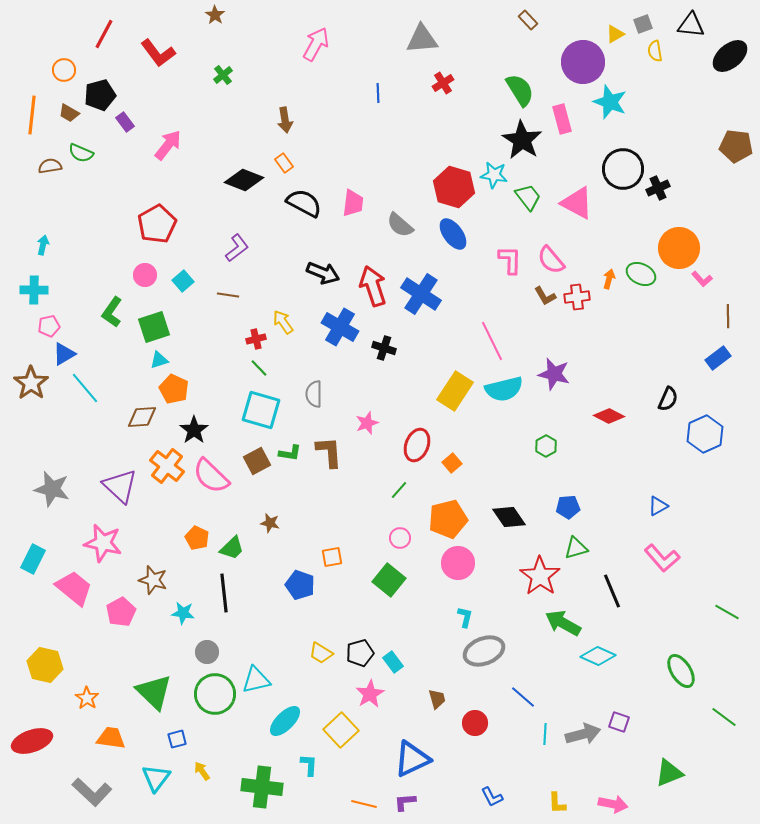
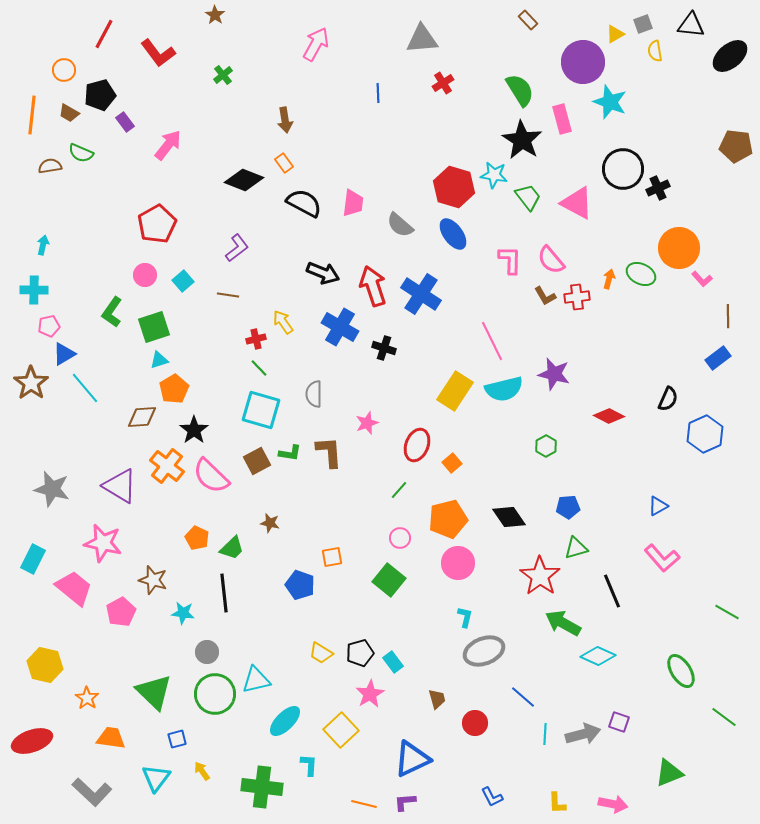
orange pentagon at (174, 389): rotated 16 degrees clockwise
purple triangle at (120, 486): rotated 12 degrees counterclockwise
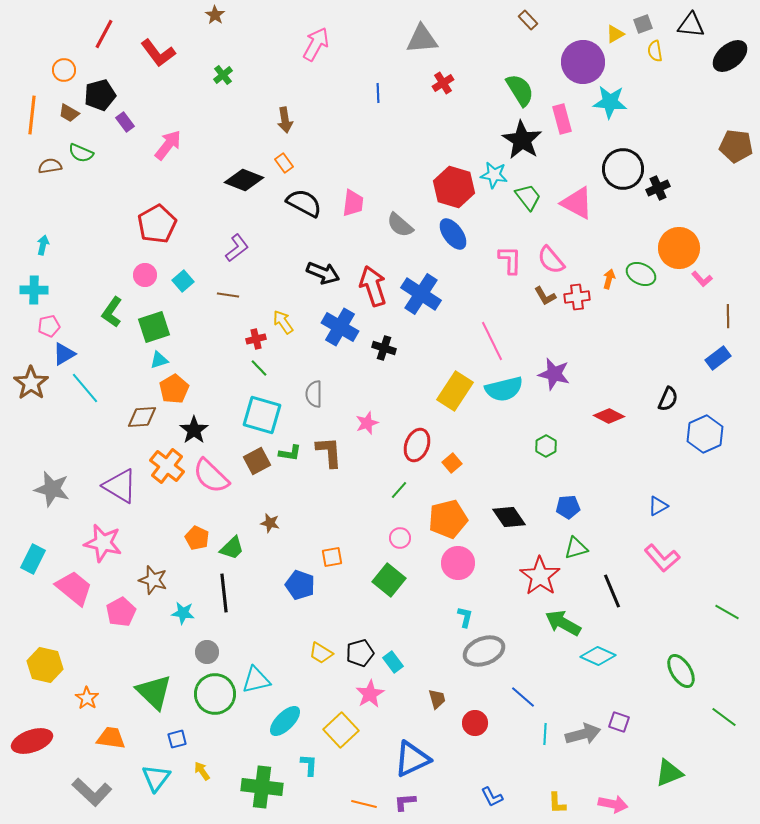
cyan star at (610, 102): rotated 16 degrees counterclockwise
cyan square at (261, 410): moved 1 px right, 5 px down
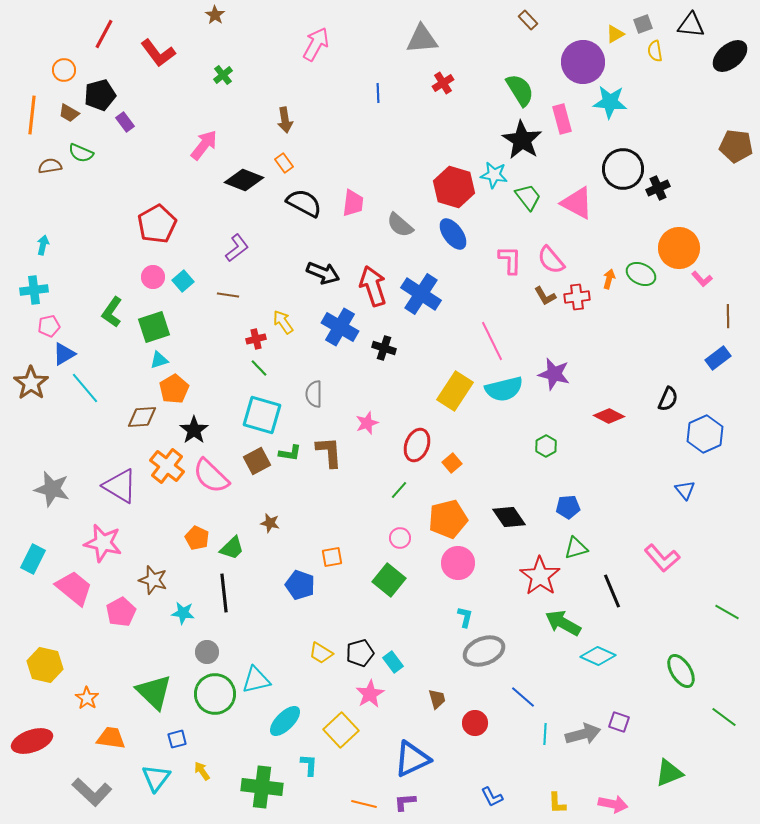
pink arrow at (168, 145): moved 36 px right
pink circle at (145, 275): moved 8 px right, 2 px down
cyan cross at (34, 290): rotated 8 degrees counterclockwise
blue triangle at (658, 506): moved 27 px right, 16 px up; rotated 40 degrees counterclockwise
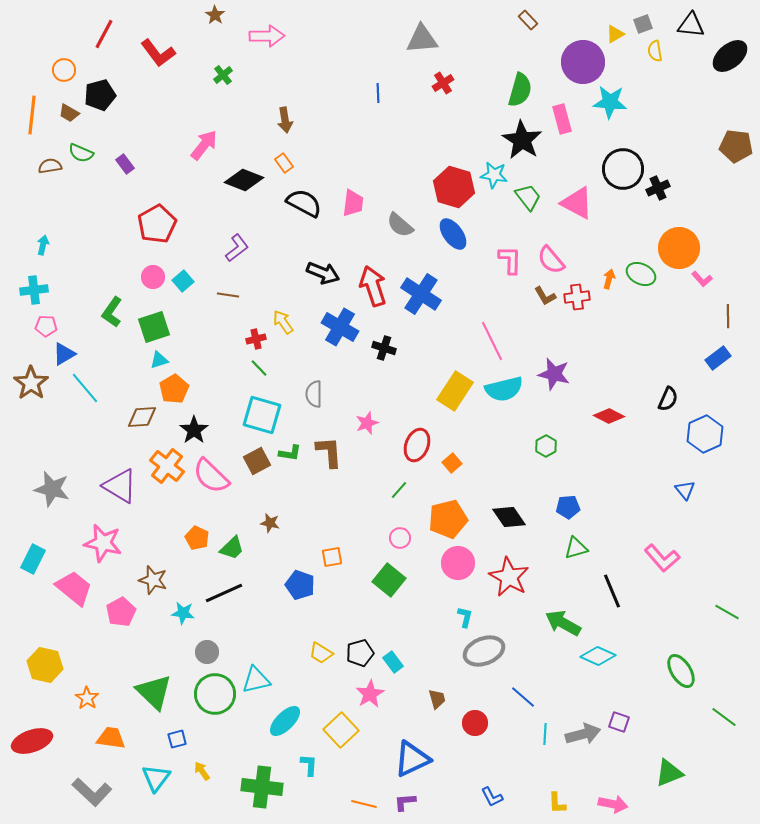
pink arrow at (316, 44): moved 49 px left, 8 px up; rotated 60 degrees clockwise
green semicircle at (520, 90): rotated 48 degrees clockwise
purple rectangle at (125, 122): moved 42 px down
pink pentagon at (49, 326): moved 3 px left; rotated 15 degrees clockwise
red star at (540, 576): moved 31 px left, 1 px down; rotated 6 degrees counterclockwise
black line at (224, 593): rotated 72 degrees clockwise
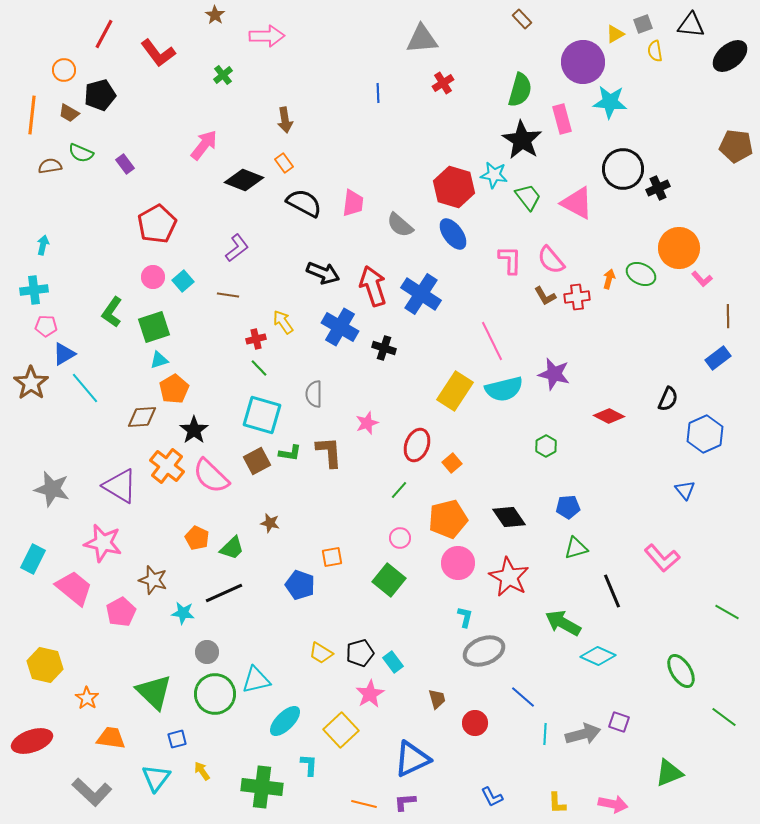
brown rectangle at (528, 20): moved 6 px left, 1 px up
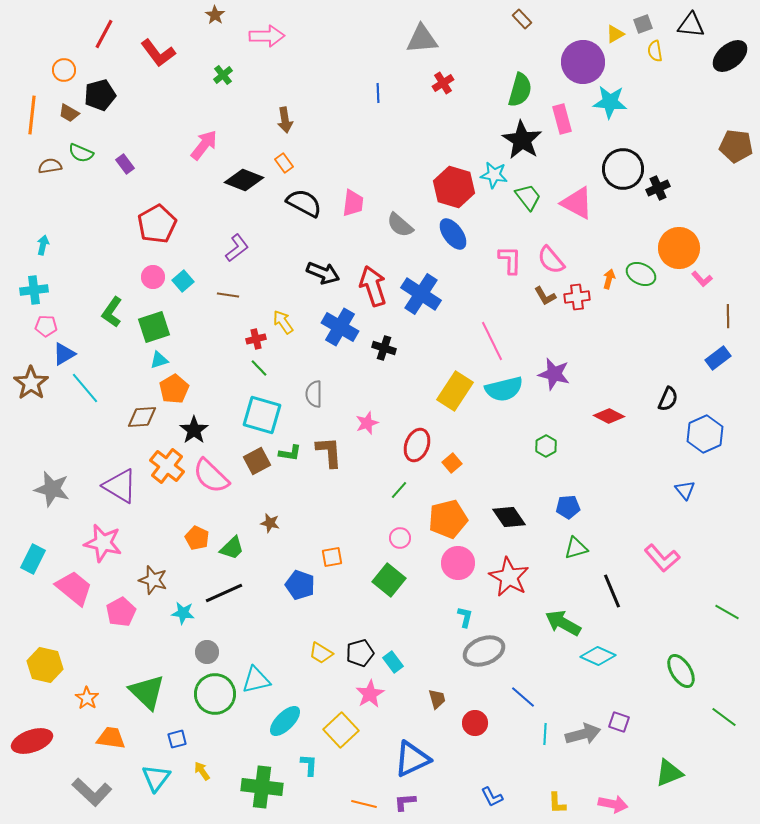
green triangle at (154, 692): moved 7 px left
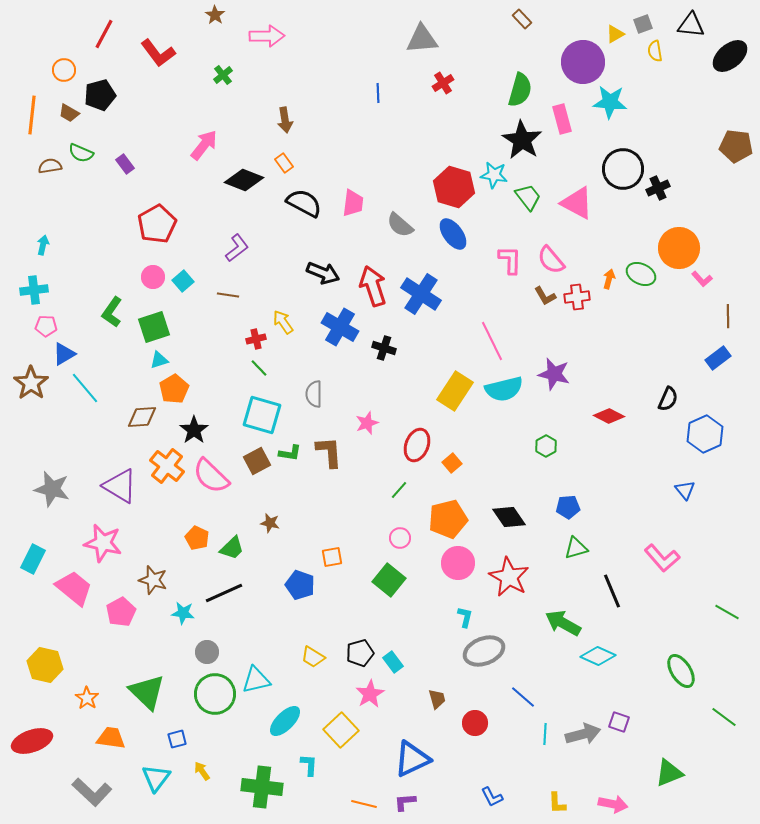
yellow trapezoid at (321, 653): moved 8 px left, 4 px down
